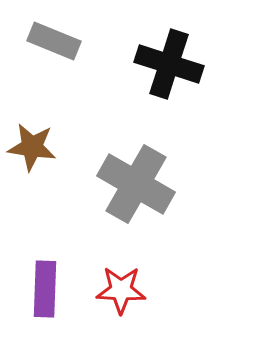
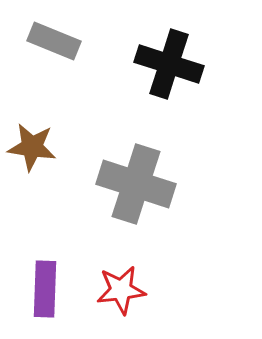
gray cross: rotated 12 degrees counterclockwise
red star: rotated 9 degrees counterclockwise
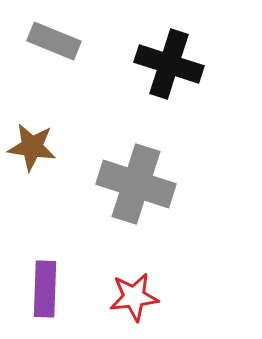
red star: moved 13 px right, 7 px down
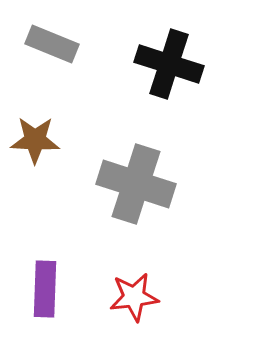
gray rectangle: moved 2 px left, 3 px down
brown star: moved 3 px right, 7 px up; rotated 6 degrees counterclockwise
